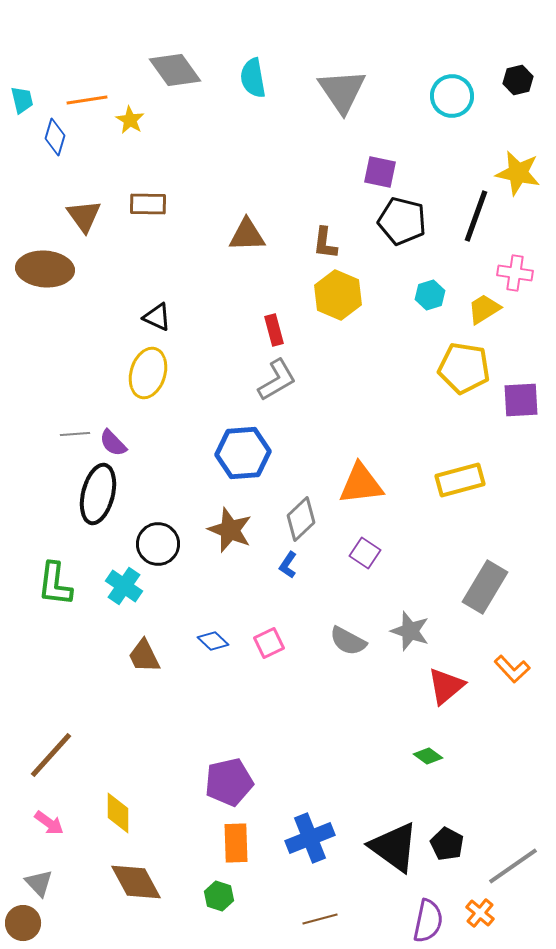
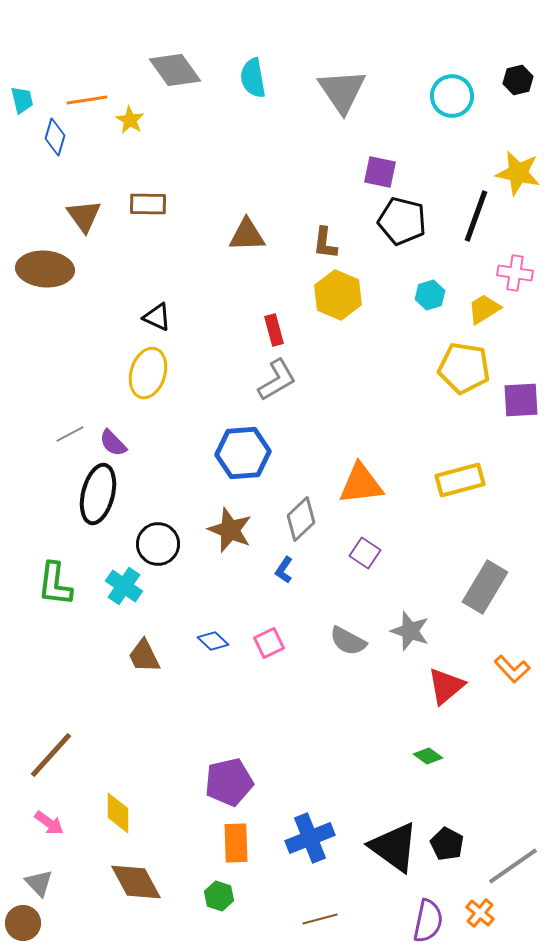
gray line at (75, 434): moved 5 px left; rotated 24 degrees counterclockwise
blue L-shape at (288, 565): moved 4 px left, 5 px down
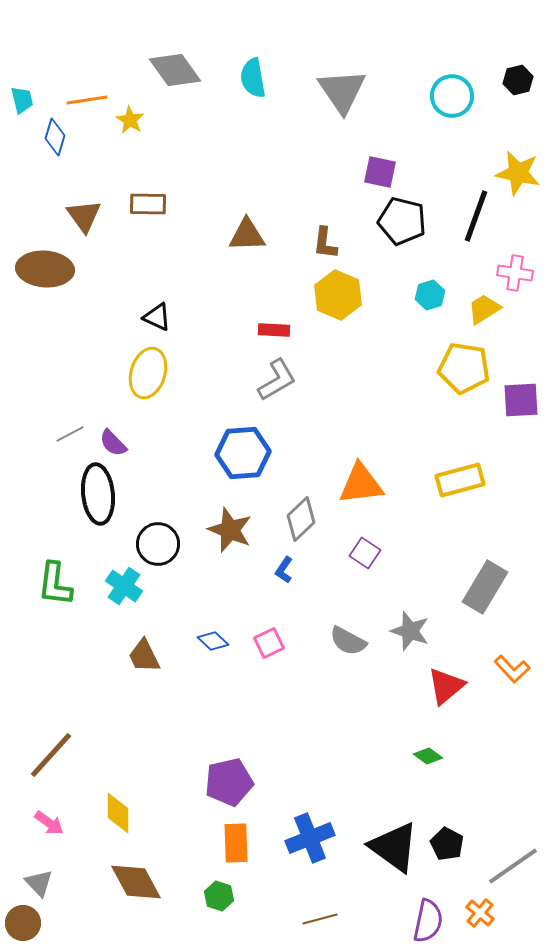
red rectangle at (274, 330): rotated 72 degrees counterclockwise
black ellipse at (98, 494): rotated 20 degrees counterclockwise
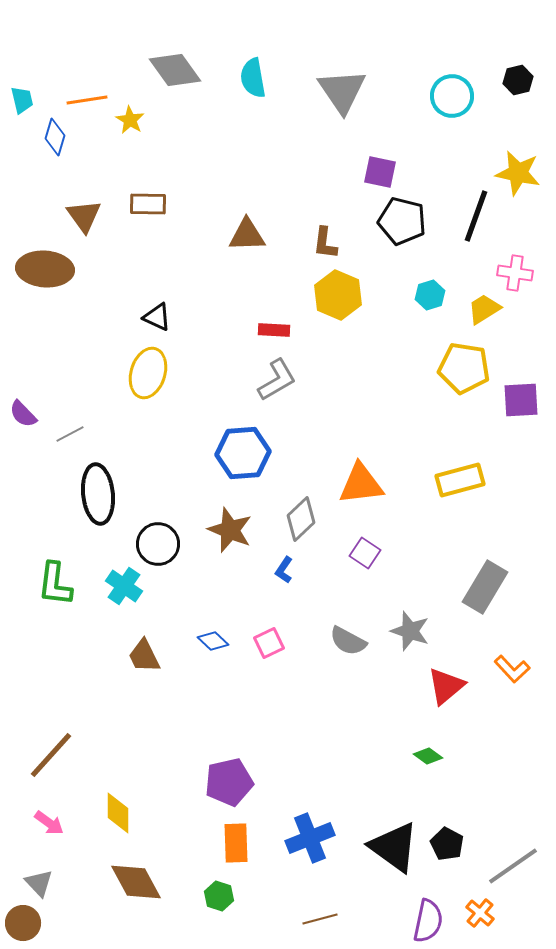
purple semicircle at (113, 443): moved 90 px left, 29 px up
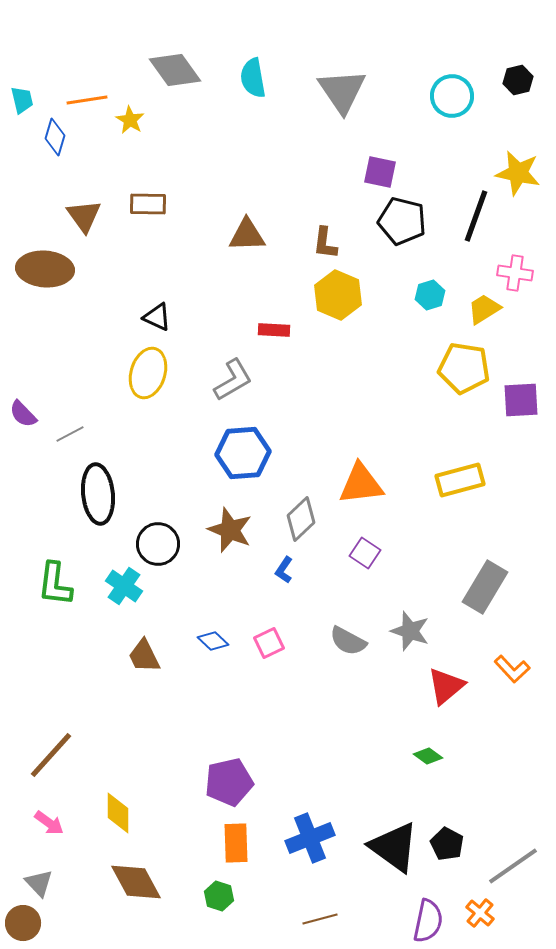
gray L-shape at (277, 380): moved 44 px left
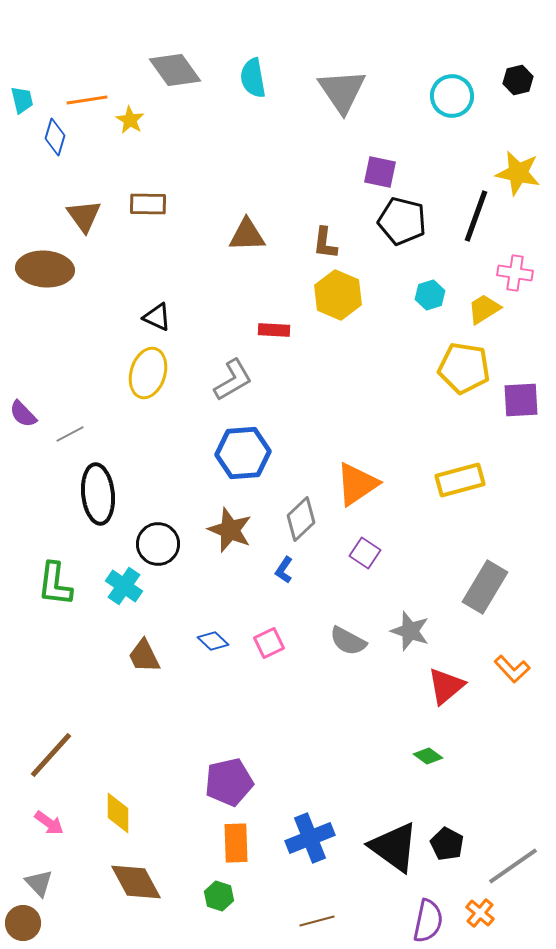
orange triangle at (361, 484): moved 4 px left; rotated 27 degrees counterclockwise
brown line at (320, 919): moved 3 px left, 2 px down
